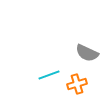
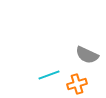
gray semicircle: moved 2 px down
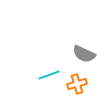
gray semicircle: moved 3 px left, 1 px up
